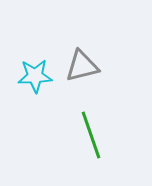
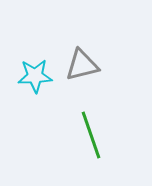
gray triangle: moved 1 px up
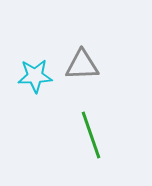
gray triangle: rotated 12 degrees clockwise
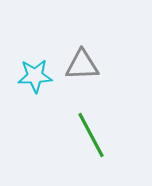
green line: rotated 9 degrees counterclockwise
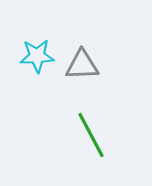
cyan star: moved 2 px right, 20 px up
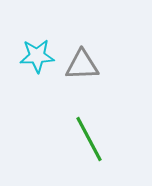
green line: moved 2 px left, 4 px down
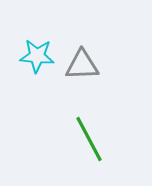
cyan star: rotated 8 degrees clockwise
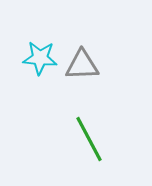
cyan star: moved 3 px right, 2 px down
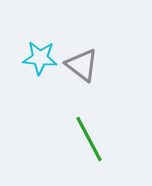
gray triangle: rotated 39 degrees clockwise
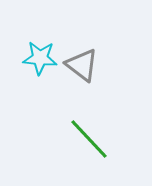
green line: rotated 15 degrees counterclockwise
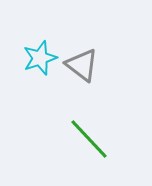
cyan star: rotated 24 degrees counterclockwise
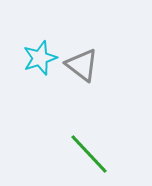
green line: moved 15 px down
